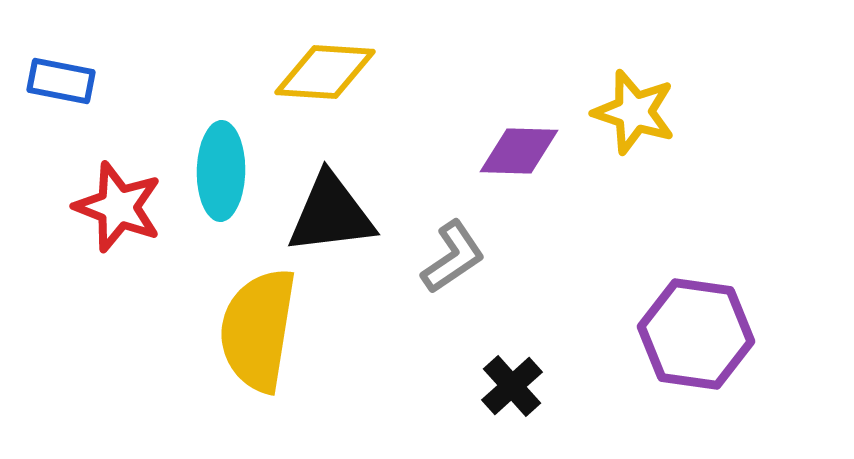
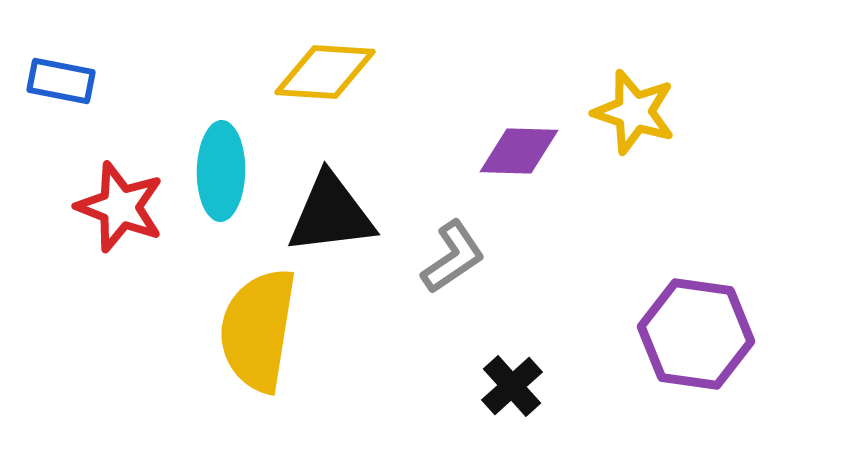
red star: moved 2 px right
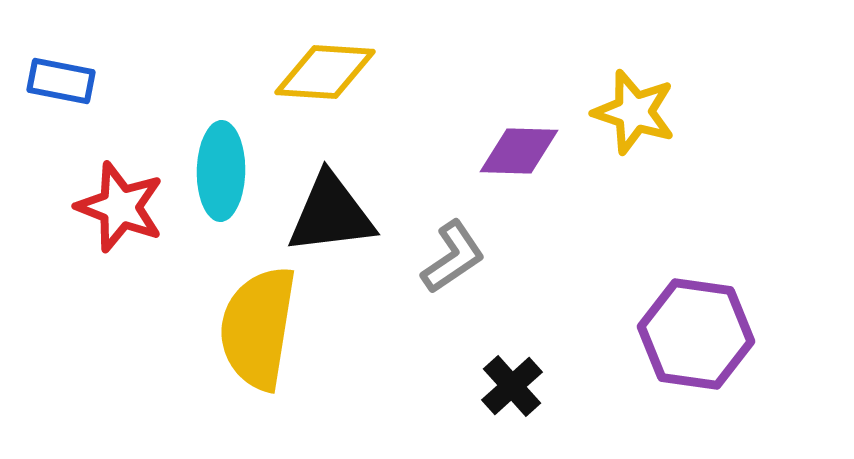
yellow semicircle: moved 2 px up
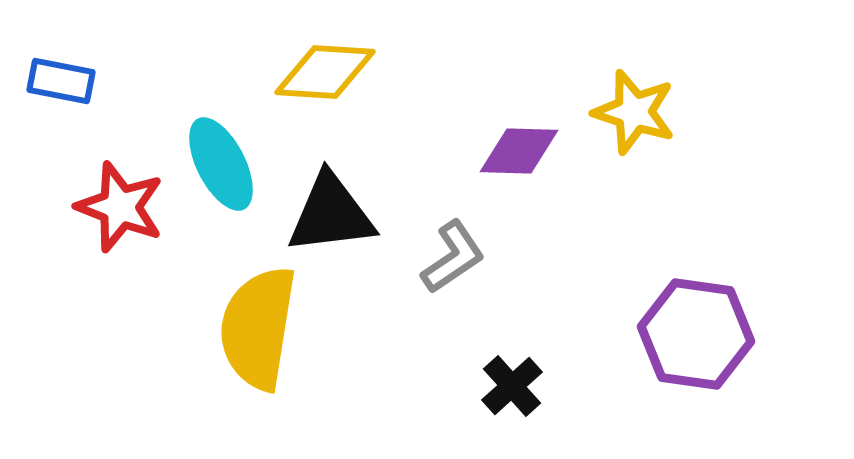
cyan ellipse: moved 7 px up; rotated 28 degrees counterclockwise
